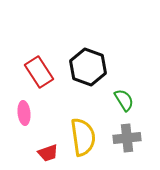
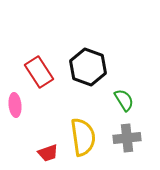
pink ellipse: moved 9 px left, 8 px up
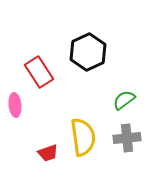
black hexagon: moved 15 px up; rotated 15 degrees clockwise
green semicircle: rotated 95 degrees counterclockwise
